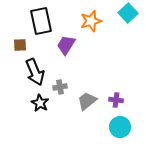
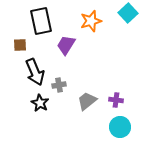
gray cross: moved 1 px left, 2 px up
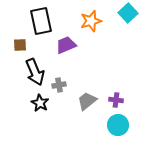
purple trapezoid: rotated 35 degrees clockwise
cyan circle: moved 2 px left, 2 px up
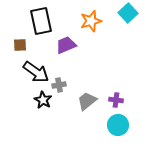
black arrow: moved 1 px right; rotated 32 degrees counterclockwise
black star: moved 3 px right, 3 px up
